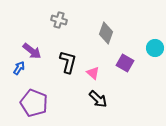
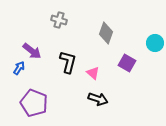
cyan circle: moved 5 px up
purple square: moved 2 px right
black arrow: rotated 24 degrees counterclockwise
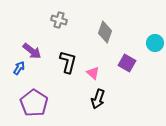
gray diamond: moved 1 px left, 1 px up
black arrow: rotated 90 degrees clockwise
purple pentagon: rotated 12 degrees clockwise
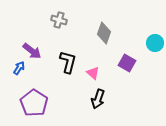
gray diamond: moved 1 px left, 1 px down
